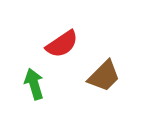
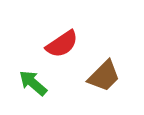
green arrow: moved 1 px left, 1 px up; rotated 32 degrees counterclockwise
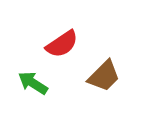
green arrow: rotated 8 degrees counterclockwise
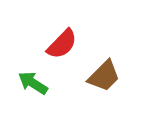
red semicircle: rotated 12 degrees counterclockwise
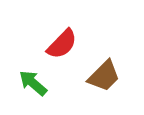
green arrow: rotated 8 degrees clockwise
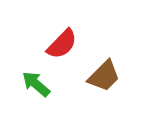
green arrow: moved 3 px right, 1 px down
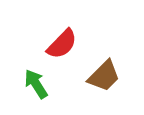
green arrow: rotated 16 degrees clockwise
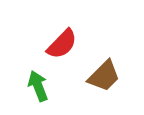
green arrow: moved 2 px right, 2 px down; rotated 12 degrees clockwise
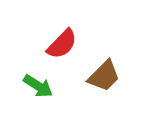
green arrow: rotated 144 degrees clockwise
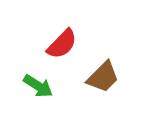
brown trapezoid: moved 1 px left, 1 px down
